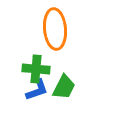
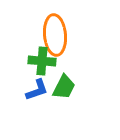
orange ellipse: moved 6 px down
green cross: moved 6 px right, 8 px up
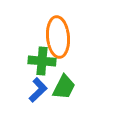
orange ellipse: moved 3 px right, 2 px down
blue L-shape: moved 1 px right; rotated 25 degrees counterclockwise
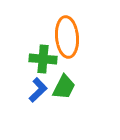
orange ellipse: moved 9 px right
green cross: moved 1 px right, 2 px up
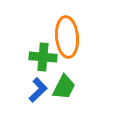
green cross: moved 2 px up
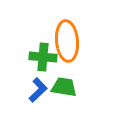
orange ellipse: moved 4 px down
green trapezoid: rotated 108 degrees counterclockwise
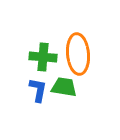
orange ellipse: moved 11 px right, 13 px down
blue L-shape: rotated 35 degrees counterclockwise
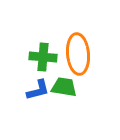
blue L-shape: rotated 65 degrees clockwise
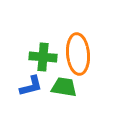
blue L-shape: moved 7 px left, 4 px up
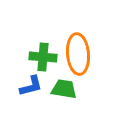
green trapezoid: moved 2 px down
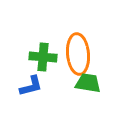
green trapezoid: moved 24 px right, 6 px up
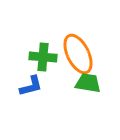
orange ellipse: rotated 21 degrees counterclockwise
